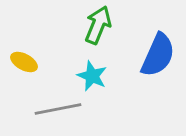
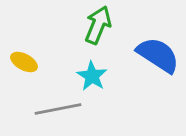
blue semicircle: rotated 81 degrees counterclockwise
cyan star: rotated 8 degrees clockwise
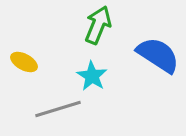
gray line: rotated 6 degrees counterclockwise
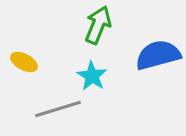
blue semicircle: rotated 48 degrees counterclockwise
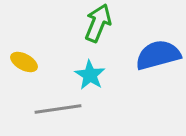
green arrow: moved 2 px up
cyan star: moved 2 px left, 1 px up
gray line: rotated 9 degrees clockwise
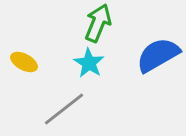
blue semicircle: rotated 15 degrees counterclockwise
cyan star: moved 1 px left, 12 px up
gray line: moved 6 px right; rotated 30 degrees counterclockwise
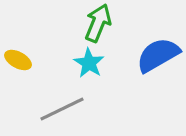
yellow ellipse: moved 6 px left, 2 px up
gray line: moved 2 px left; rotated 12 degrees clockwise
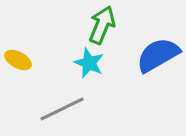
green arrow: moved 4 px right, 2 px down
cyan star: rotated 8 degrees counterclockwise
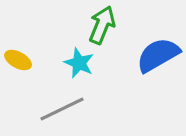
cyan star: moved 10 px left
